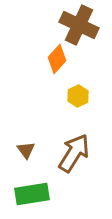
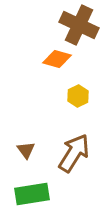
orange diamond: rotated 64 degrees clockwise
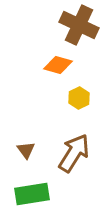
orange diamond: moved 1 px right, 6 px down
yellow hexagon: moved 1 px right, 2 px down
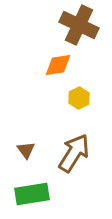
orange diamond: rotated 24 degrees counterclockwise
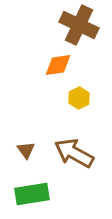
brown arrow: rotated 93 degrees counterclockwise
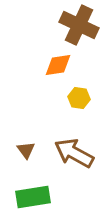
yellow hexagon: rotated 25 degrees counterclockwise
green rectangle: moved 1 px right, 3 px down
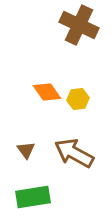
orange diamond: moved 11 px left, 27 px down; rotated 64 degrees clockwise
yellow hexagon: moved 1 px left, 1 px down; rotated 15 degrees counterclockwise
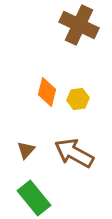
orange diamond: rotated 48 degrees clockwise
brown triangle: rotated 18 degrees clockwise
green rectangle: moved 1 px right, 1 px down; rotated 60 degrees clockwise
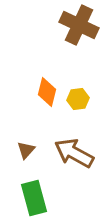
green rectangle: rotated 24 degrees clockwise
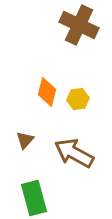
brown triangle: moved 1 px left, 10 px up
